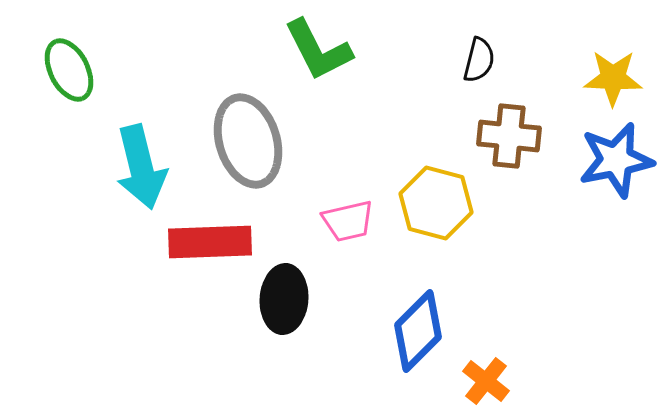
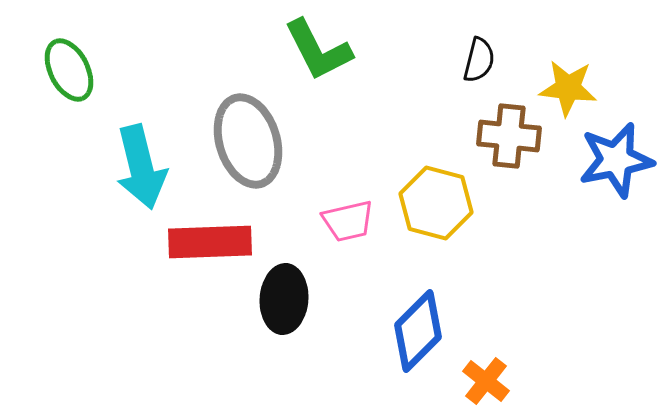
yellow star: moved 45 px left, 10 px down; rotated 4 degrees clockwise
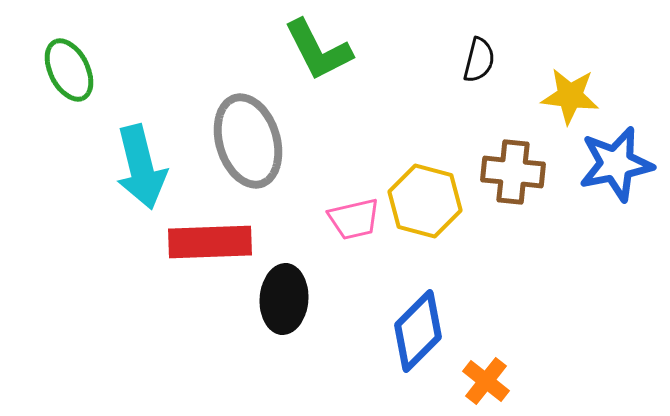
yellow star: moved 2 px right, 8 px down
brown cross: moved 4 px right, 36 px down
blue star: moved 4 px down
yellow hexagon: moved 11 px left, 2 px up
pink trapezoid: moved 6 px right, 2 px up
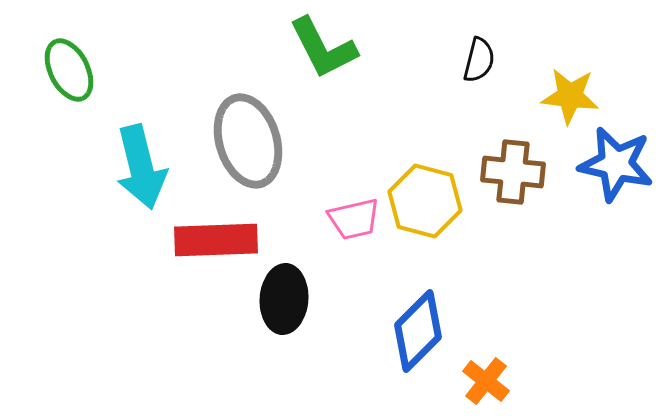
green L-shape: moved 5 px right, 2 px up
blue star: rotated 24 degrees clockwise
red rectangle: moved 6 px right, 2 px up
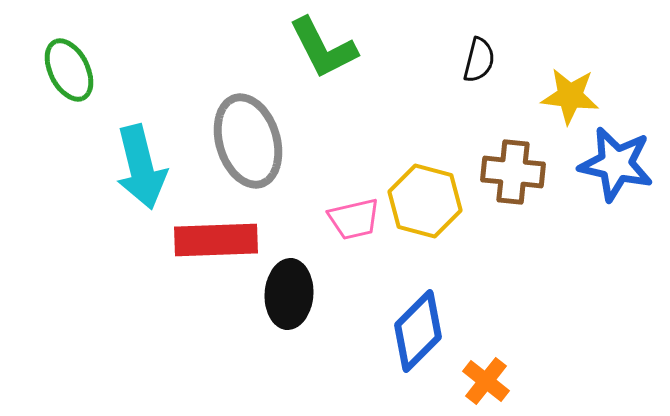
black ellipse: moved 5 px right, 5 px up
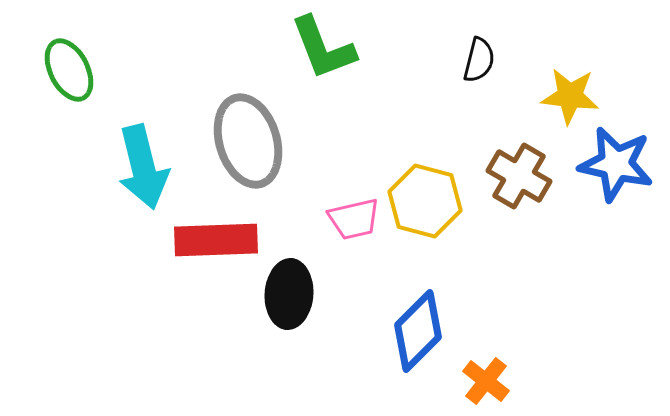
green L-shape: rotated 6 degrees clockwise
cyan arrow: moved 2 px right
brown cross: moved 6 px right, 4 px down; rotated 24 degrees clockwise
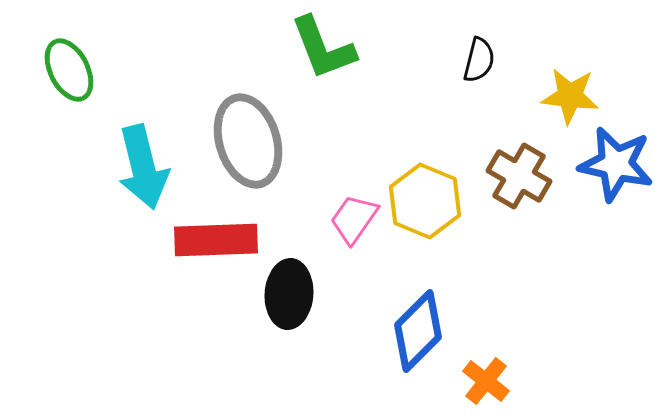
yellow hexagon: rotated 8 degrees clockwise
pink trapezoid: rotated 138 degrees clockwise
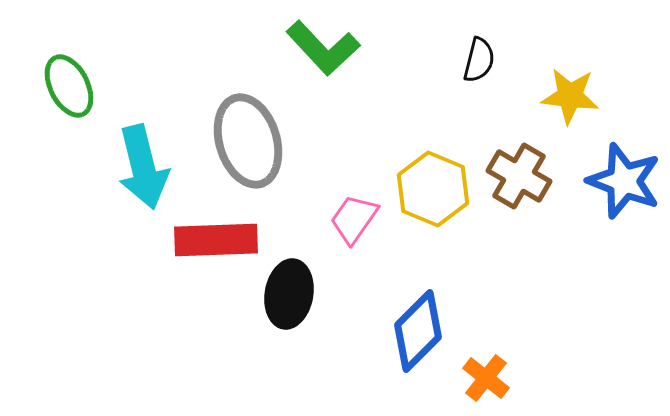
green L-shape: rotated 22 degrees counterclockwise
green ellipse: moved 16 px down
blue star: moved 8 px right, 17 px down; rotated 8 degrees clockwise
yellow hexagon: moved 8 px right, 12 px up
black ellipse: rotated 6 degrees clockwise
orange cross: moved 3 px up
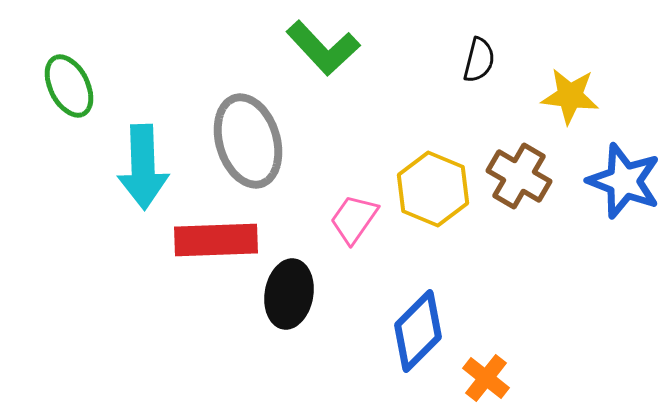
cyan arrow: rotated 12 degrees clockwise
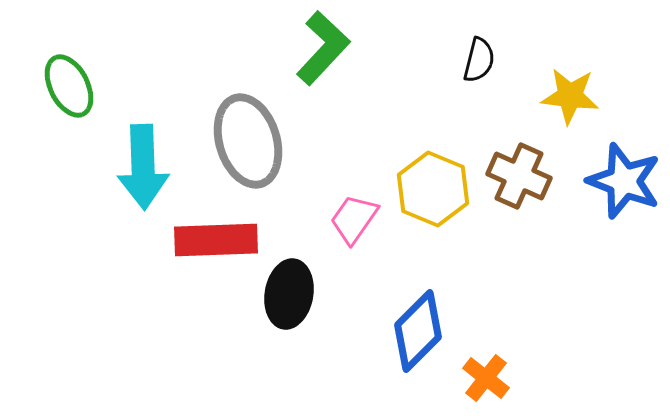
green L-shape: rotated 94 degrees counterclockwise
brown cross: rotated 6 degrees counterclockwise
